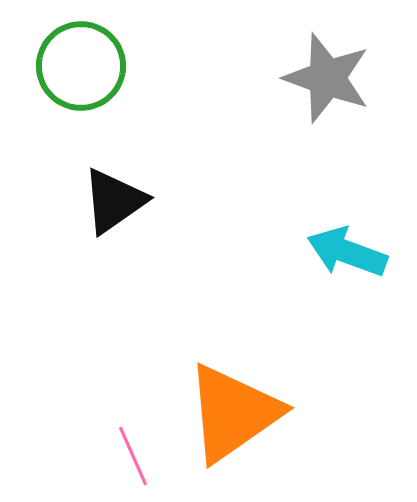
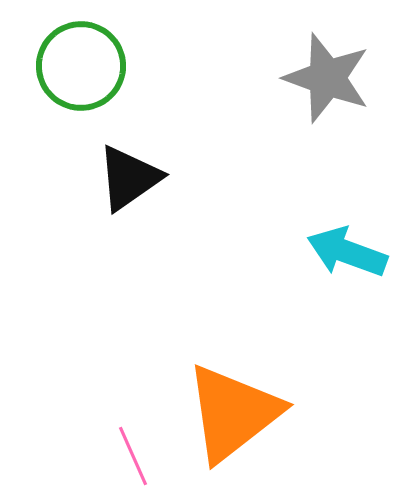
black triangle: moved 15 px right, 23 px up
orange triangle: rotated 3 degrees counterclockwise
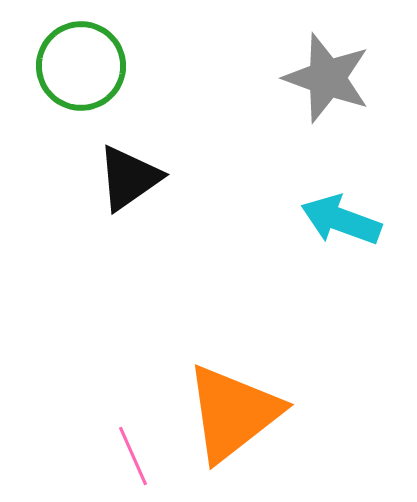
cyan arrow: moved 6 px left, 32 px up
